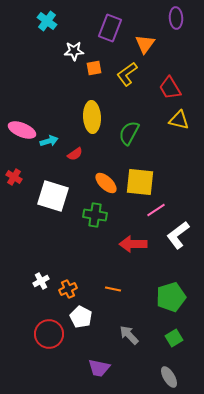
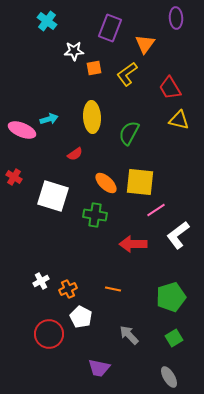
cyan arrow: moved 22 px up
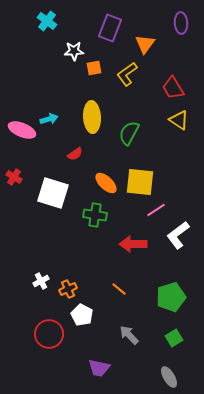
purple ellipse: moved 5 px right, 5 px down
red trapezoid: moved 3 px right
yellow triangle: rotated 20 degrees clockwise
white square: moved 3 px up
orange line: moved 6 px right; rotated 28 degrees clockwise
white pentagon: moved 1 px right, 2 px up
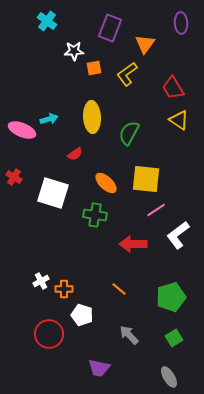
yellow square: moved 6 px right, 3 px up
orange cross: moved 4 px left; rotated 24 degrees clockwise
white pentagon: rotated 10 degrees counterclockwise
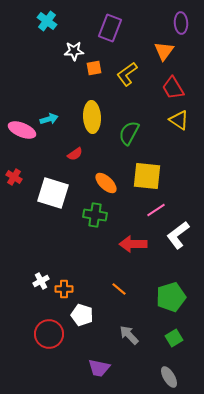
orange triangle: moved 19 px right, 7 px down
yellow square: moved 1 px right, 3 px up
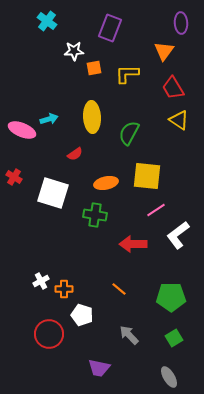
yellow L-shape: rotated 35 degrees clockwise
orange ellipse: rotated 55 degrees counterclockwise
green pentagon: rotated 16 degrees clockwise
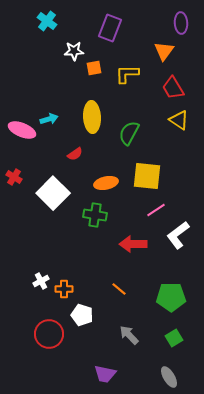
white square: rotated 28 degrees clockwise
purple trapezoid: moved 6 px right, 6 px down
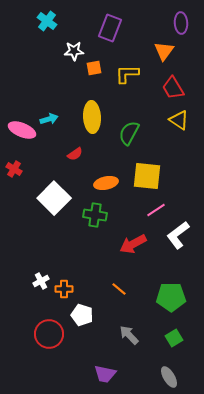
red cross: moved 8 px up
white square: moved 1 px right, 5 px down
red arrow: rotated 28 degrees counterclockwise
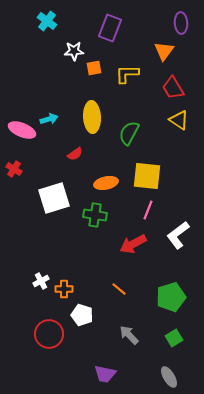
white square: rotated 28 degrees clockwise
pink line: moved 8 px left; rotated 36 degrees counterclockwise
green pentagon: rotated 16 degrees counterclockwise
